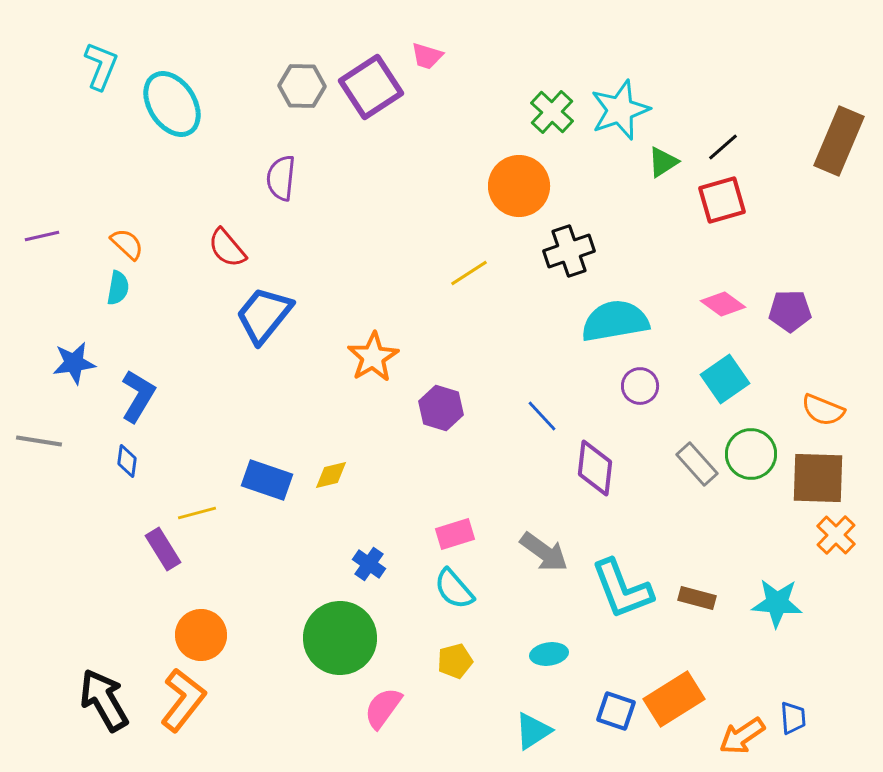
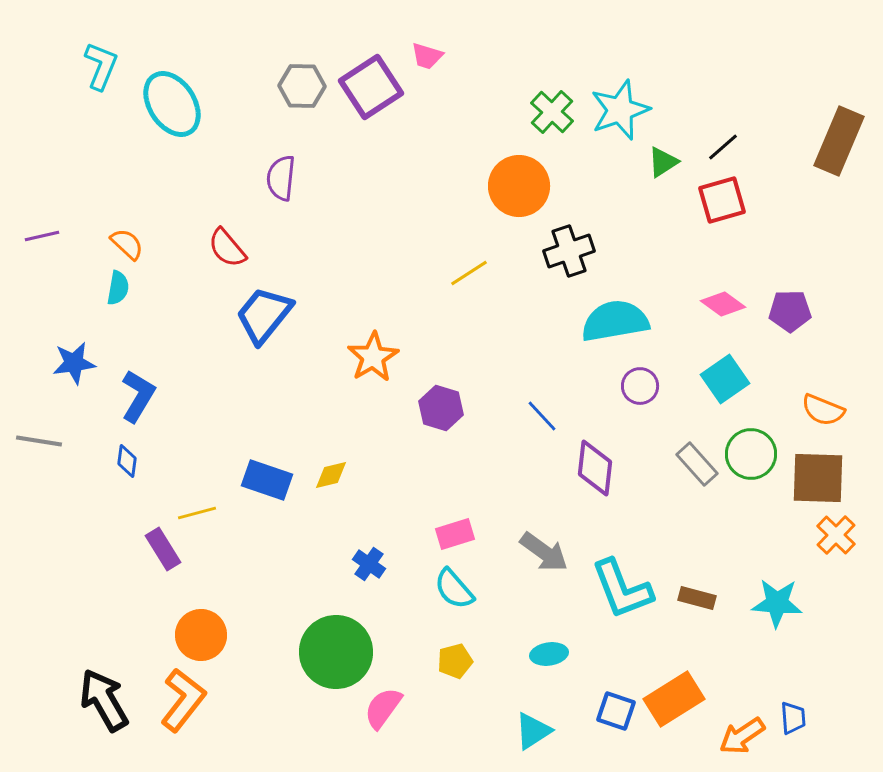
green circle at (340, 638): moved 4 px left, 14 px down
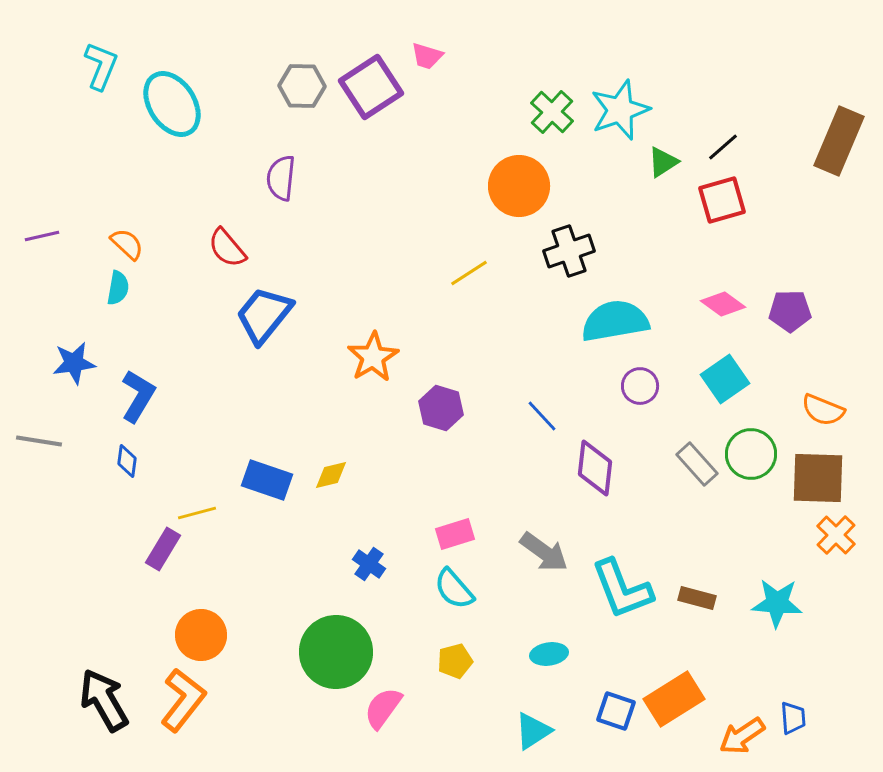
purple rectangle at (163, 549): rotated 63 degrees clockwise
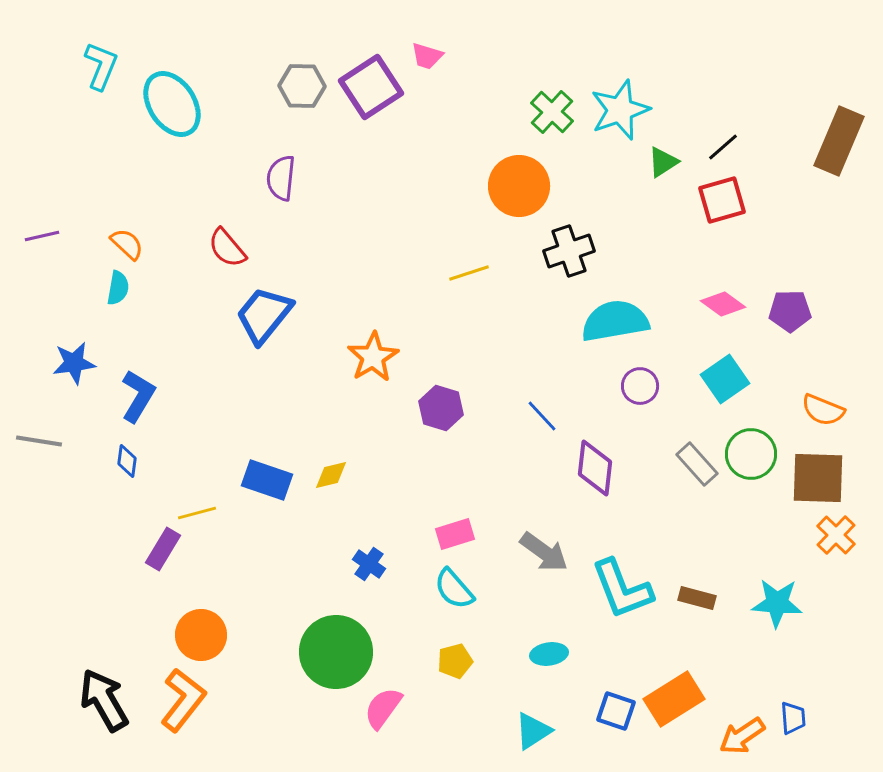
yellow line at (469, 273): rotated 15 degrees clockwise
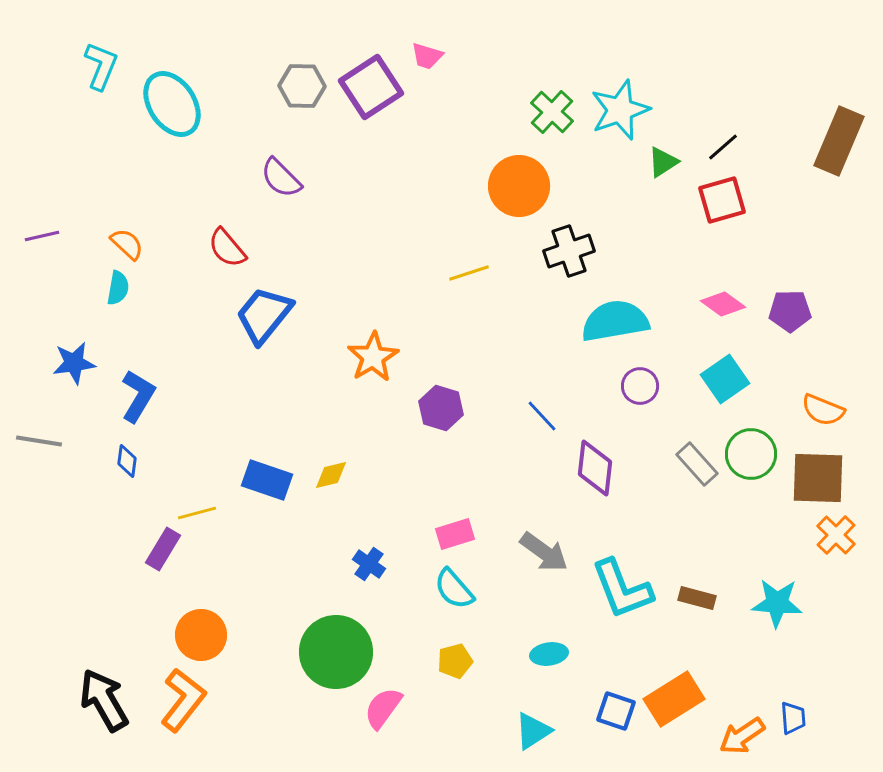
purple semicircle at (281, 178): rotated 51 degrees counterclockwise
